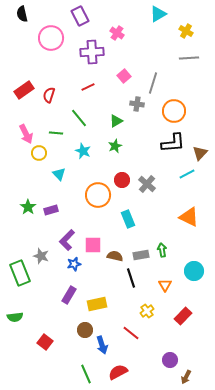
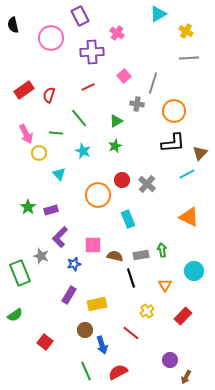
black semicircle at (22, 14): moved 9 px left, 11 px down
purple L-shape at (67, 240): moved 7 px left, 3 px up
green semicircle at (15, 317): moved 2 px up; rotated 28 degrees counterclockwise
green line at (86, 374): moved 3 px up
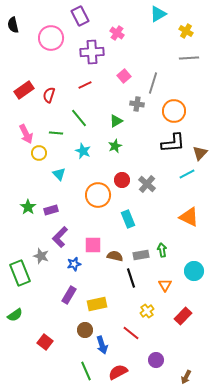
red line at (88, 87): moved 3 px left, 2 px up
purple circle at (170, 360): moved 14 px left
